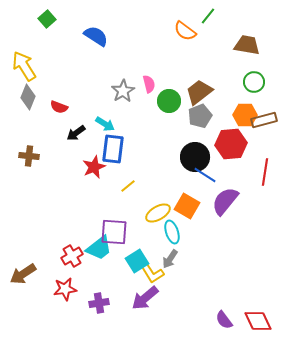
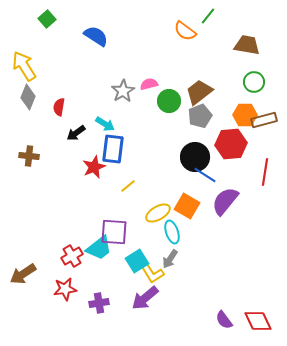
pink semicircle at (149, 84): rotated 90 degrees counterclockwise
red semicircle at (59, 107): rotated 78 degrees clockwise
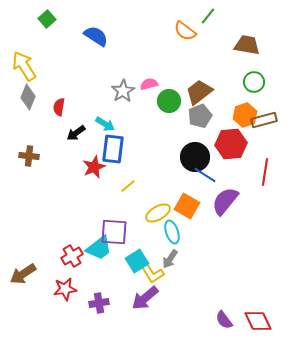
orange hexagon at (245, 115): rotated 20 degrees counterclockwise
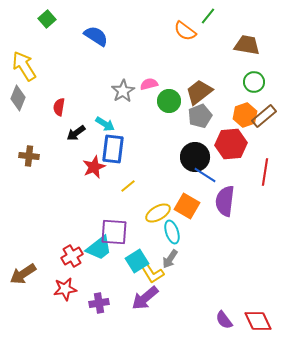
gray diamond at (28, 97): moved 10 px left, 1 px down
brown rectangle at (264, 120): moved 4 px up; rotated 25 degrees counterclockwise
purple semicircle at (225, 201): rotated 32 degrees counterclockwise
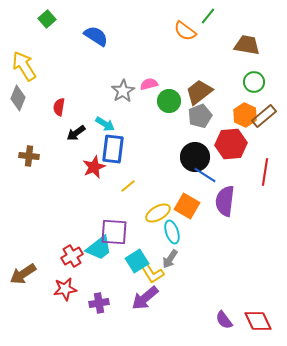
orange hexagon at (245, 115): rotated 15 degrees counterclockwise
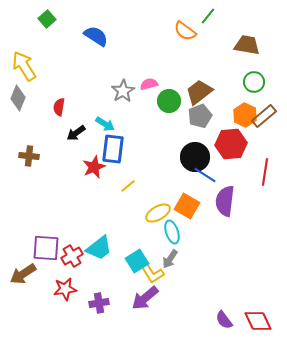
purple square at (114, 232): moved 68 px left, 16 px down
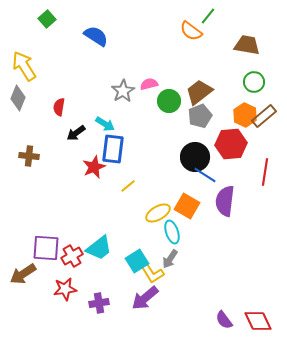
orange semicircle at (185, 31): moved 6 px right
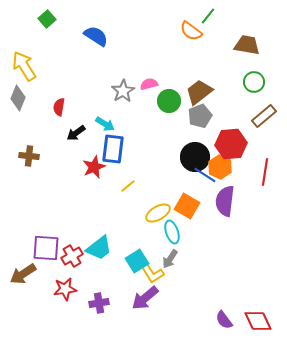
orange hexagon at (245, 115): moved 25 px left, 52 px down
